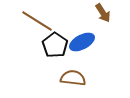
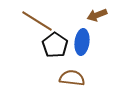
brown arrow: moved 6 px left, 2 px down; rotated 102 degrees clockwise
blue ellipse: rotated 55 degrees counterclockwise
brown semicircle: moved 1 px left
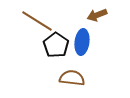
black pentagon: moved 1 px right
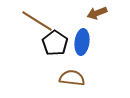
brown arrow: moved 2 px up
black pentagon: moved 1 px left, 2 px up
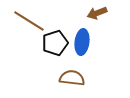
brown line: moved 8 px left
black pentagon: rotated 20 degrees clockwise
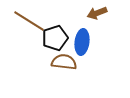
black pentagon: moved 5 px up
brown semicircle: moved 8 px left, 16 px up
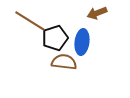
brown line: moved 1 px right
